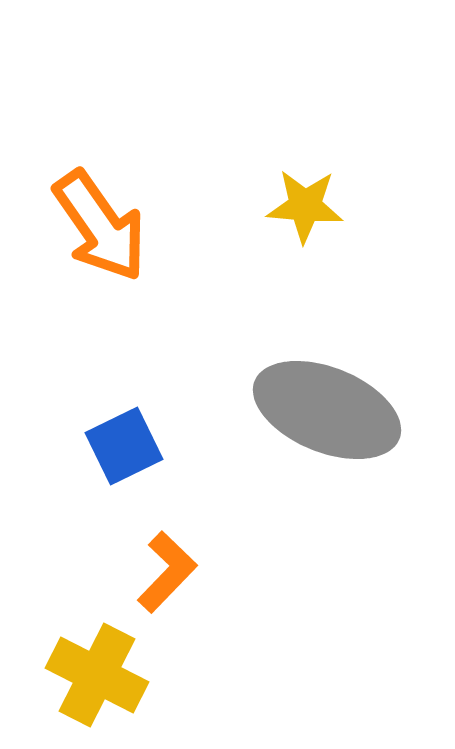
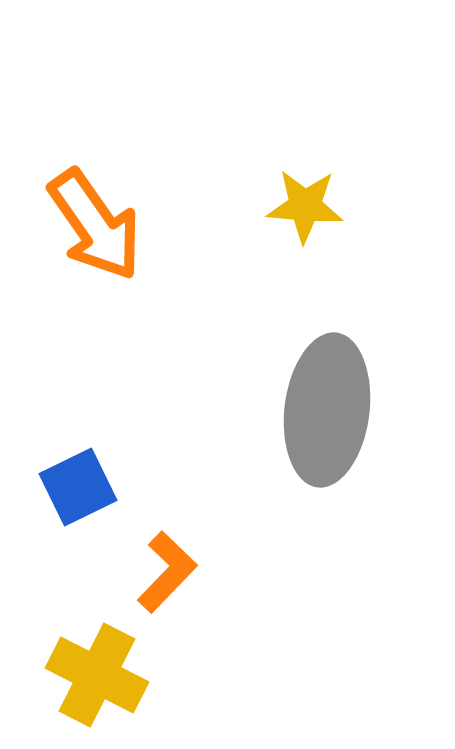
orange arrow: moved 5 px left, 1 px up
gray ellipse: rotated 75 degrees clockwise
blue square: moved 46 px left, 41 px down
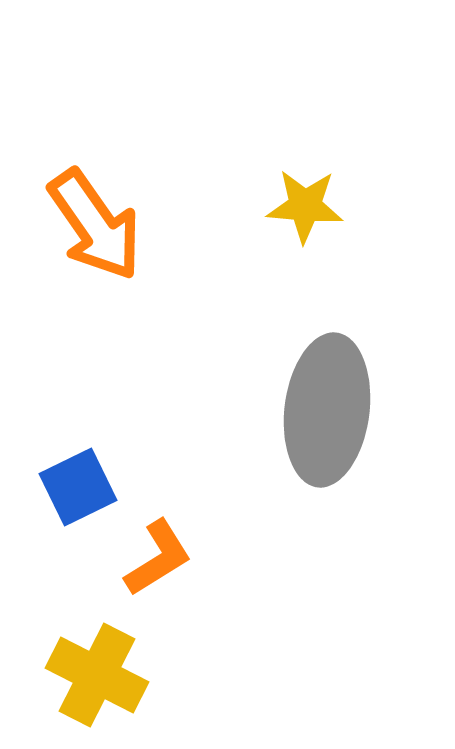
orange L-shape: moved 9 px left, 14 px up; rotated 14 degrees clockwise
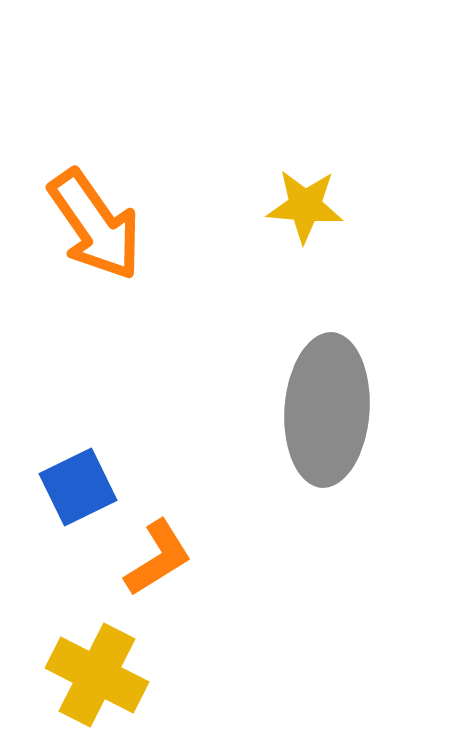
gray ellipse: rotated 3 degrees counterclockwise
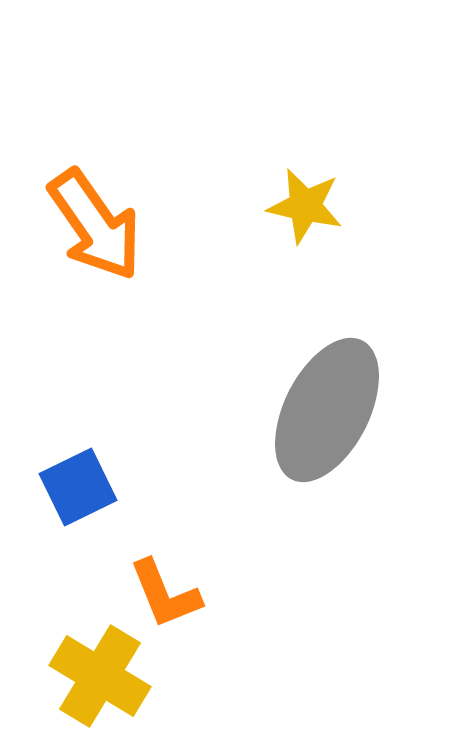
yellow star: rotated 8 degrees clockwise
gray ellipse: rotated 23 degrees clockwise
orange L-shape: moved 7 px right, 36 px down; rotated 100 degrees clockwise
yellow cross: moved 3 px right, 1 px down; rotated 4 degrees clockwise
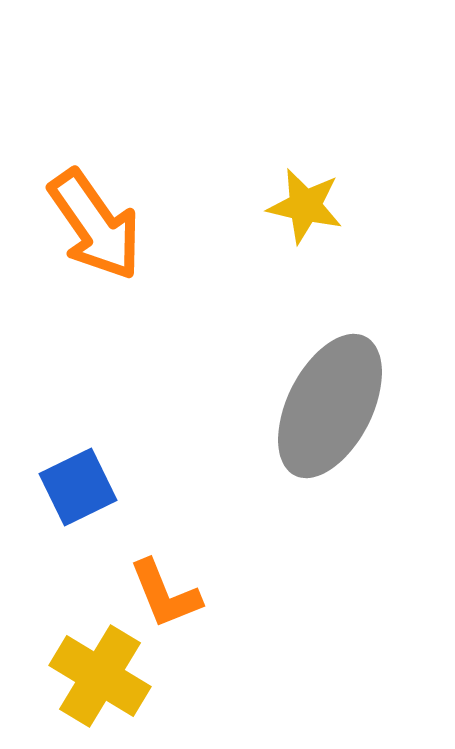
gray ellipse: moved 3 px right, 4 px up
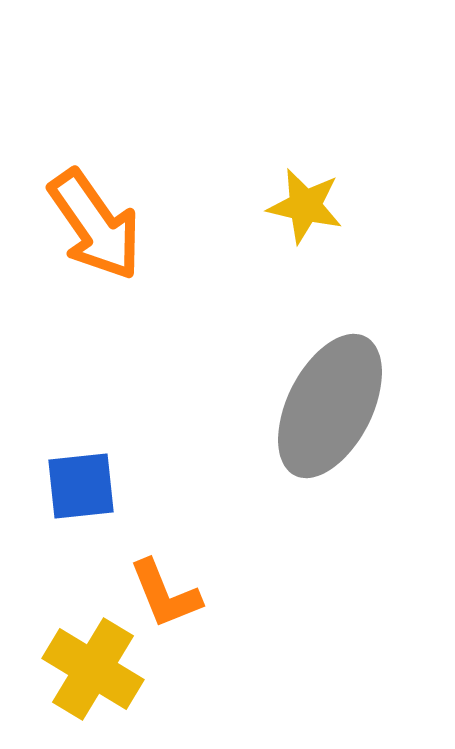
blue square: moved 3 px right, 1 px up; rotated 20 degrees clockwise
yellow cross: moved 7 px left, 7 px up
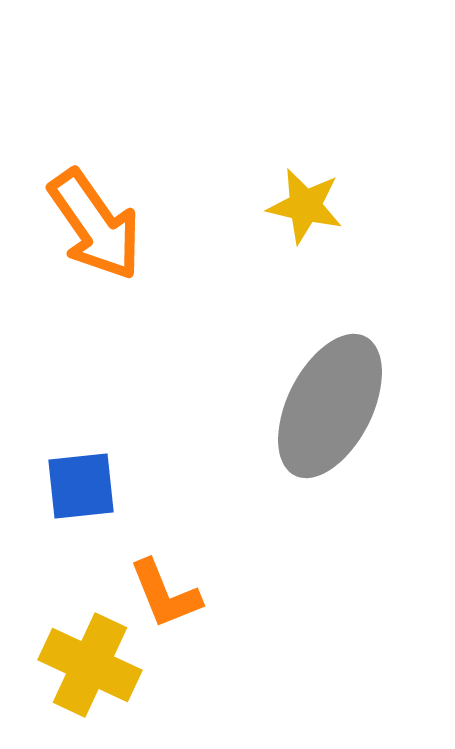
yellow cross: moved 3 px left, 4 px up; rotated 6 degrees counterclockwise
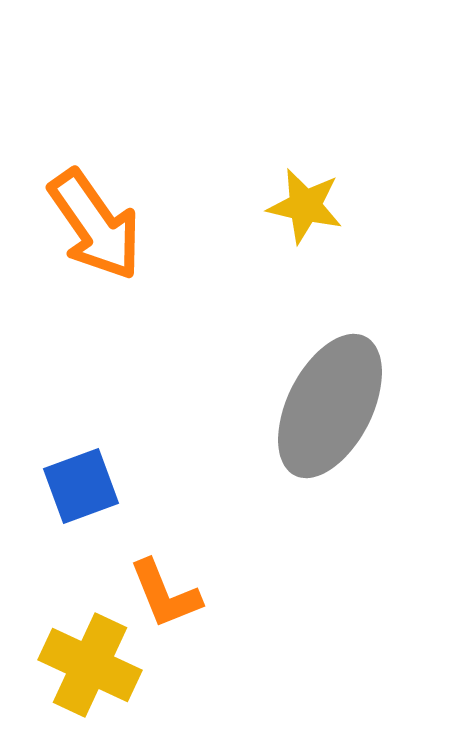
blue square: rotated 14 degrees counterclockwise
